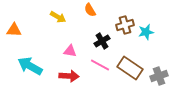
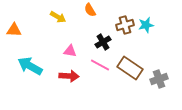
cyan star: moved 7 px up
black cross: moved 1 px right, 1 px down
gray cross: moved 3 px down
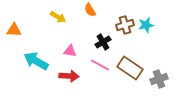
cyan arrow: moved 6 px right, 5 px up
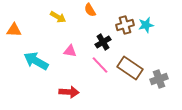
pink line: rotated 18 degrees clockwise
red arrow: moved 16 px down
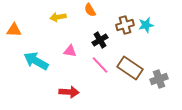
yellow arrow: rotated 140 degrees clockwise
black cross: moved 3 px left, 2 px up
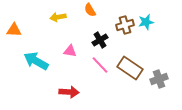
cyan star: moved 3 px up
